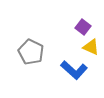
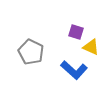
purple square: moved 7 px left, 5 px down; rotated 21 degrees counterclockwise
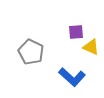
purple square: rotated 21 degrees counterclockwise
blue L-shape: moved 2 px left, 7 px down
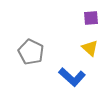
purple square: moved 15 px right, 14 px up
yellow triangle: moved 1 px left, 1 px down; rotated 18 degrees clockwise
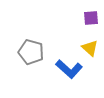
gray pentagon: rotated 10 degrees counterclockwise
blue L-shape: moved 3 px left, 8 px up
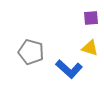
yellow triangle: rotated 24 degrees counterclockwise
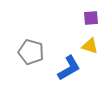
yellow triangle: moved 2 px up
blue L-shape: moved 1 px up; rotated 72 degrees counterclockwise
